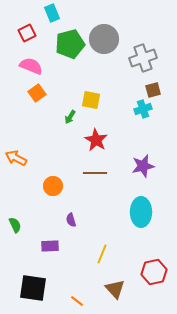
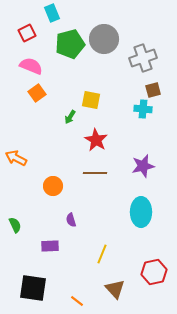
cyan cross: rotated 24 degrees clockwise
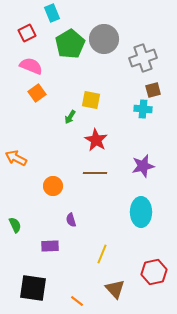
green pentagon: rotated 16 degrees counterclockwise
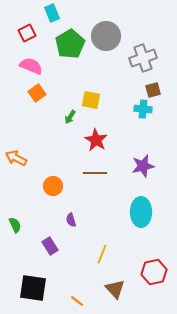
gray circle: moved 2 px right, 3 px up
purple rectangle: rotated 60 degrees clockwise
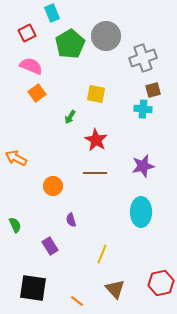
yellow square: moved 5 px right, 6 px up
red hexagon: moved 7 px right, 11 px down
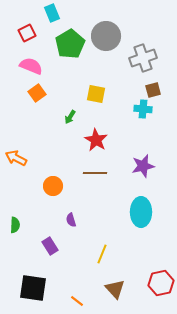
green semicircle: rotated 28 degrees clockwise
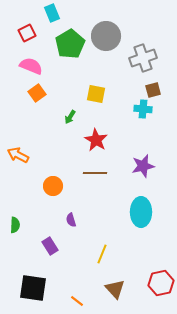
orange arrow: moved 2 px right, 3 px up
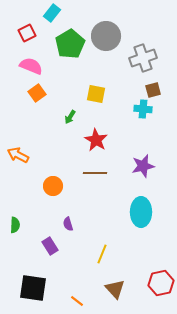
cyan rectangle: rotated 60 degrees clockwise
purple semicircle: moved 3 px left, 4 px down
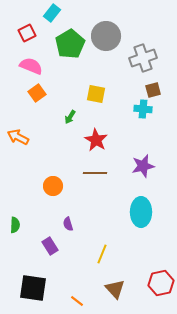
orange arrow: moved 18 px up
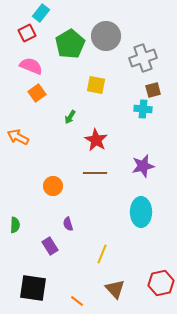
cyan rectangle: moved 11 px left
yellow square: moved 9 px up
